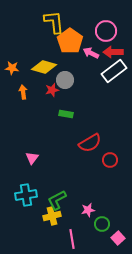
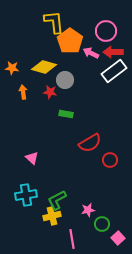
red star: moved 2 px left, 2 px down; rotated 24 degrees clockwise
pink triangle: rotated 24 degrees counterclockwise
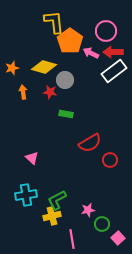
orange star: rotated 24 degrees counterclockwise
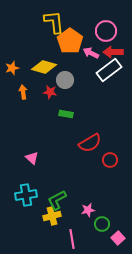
white rectangle: moved 5 px left, 1 px up
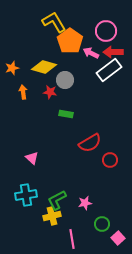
yellow L-shape: rotated 25 degrees counterclockwise
pink star: moved 3 px left, 7 px up
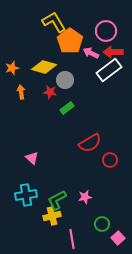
orange arrow: moved 2 px left
green rectangle: moved 1 px right, 6 px up; rotated 48 degrees counterclockwise
pink star: moved 6 px up
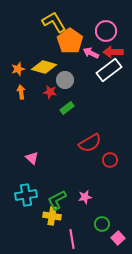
orange star: moved 6 px right, 1 px down
yellow cross: rotated 24 degrees clockwise
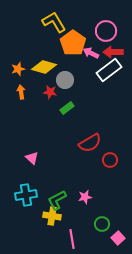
orange pentagon: moved 3 px right, 2 px down
